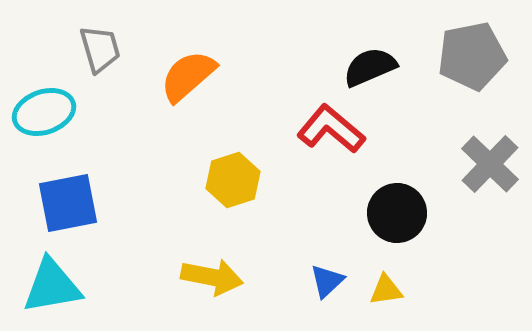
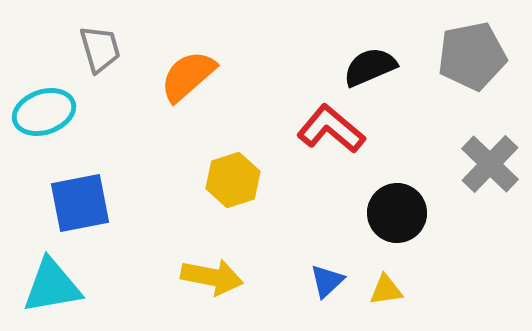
blue square: moved 12 px right
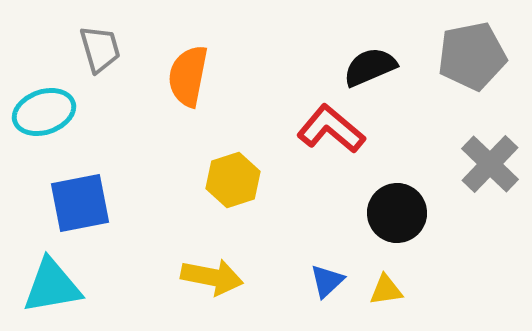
orange semicircle: rotated 38 degrees counterclockwise
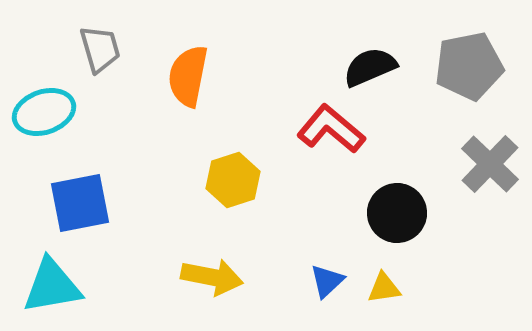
gray pentagon: moved 3 px left, 10 px down
yellow triangle: moved 2 px left, 2 px up
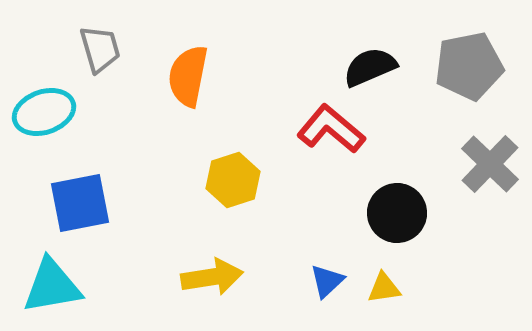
yellow arrow: rotated 20 degrees counterclockwise
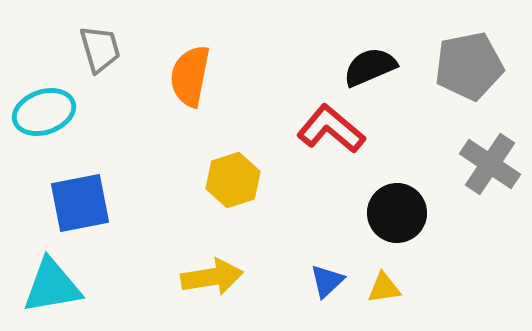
orange semicircle: moved 2 px right
gray cross: rotated 10 degrees counterclockwise
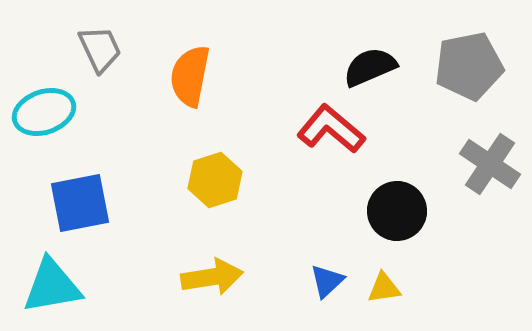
gray trapezoid: rotated 9 degrees counterclockwise
yellow hexagon: moved 18 px left
black circle: moved 2 px up
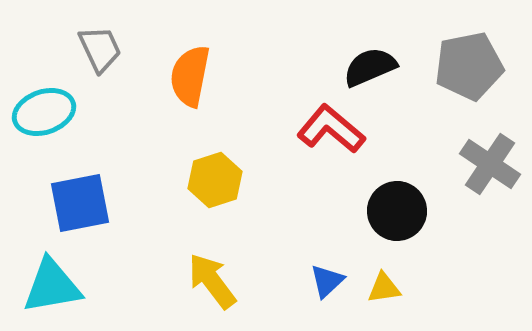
yellow arrow: moved 4 px down; rotated 118 degrees counterclockwise
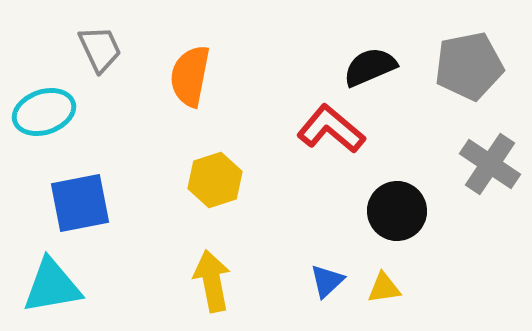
yellow arrow: rotated 26 degrees clockwise
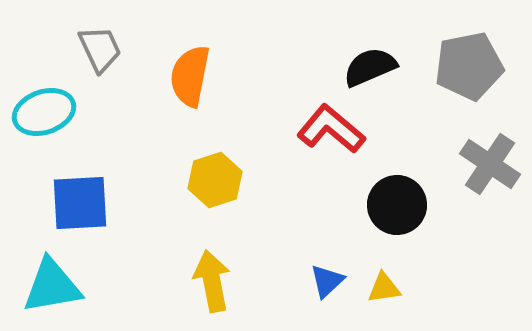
blue square: rotated 8 degrees clockwise
black circle: moved 6 px up
